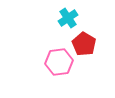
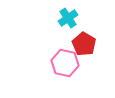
pink hexagon: moved 6 px right, 1 px down; rotated 20 degrees clockwise
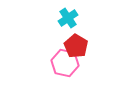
red pentagon: moved 8 px left, 2 px down
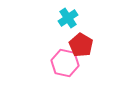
red pentagon: moved 5 px right, 1 px up
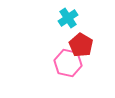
pink hexagon: moved 3 px right
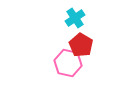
cyan cross: moved 7 px right
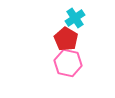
red pentagon: moved 15 px left, 6 px up
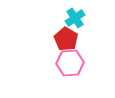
pink hexagon: moved 2 px right; rotated 16 degrees counterclockwise
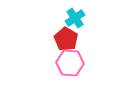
pink hexagon: rotated 8 degrees clockwise
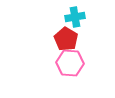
cyan cross: moved 1 px up; rotated 24 degrees clockwise
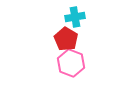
pink hexagon: moved 1 px right; rotated 16 degrees clockwise
